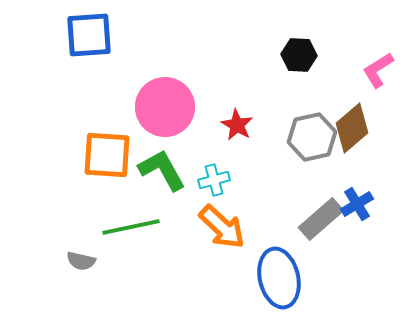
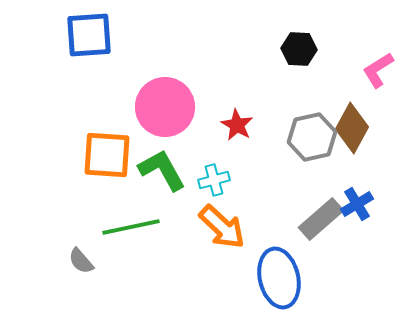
black hexagon: moved 6 px up
brown diamond: rotated 21 degrees counterclockwise
gray semicircle: rotated 36 degrees clockwise
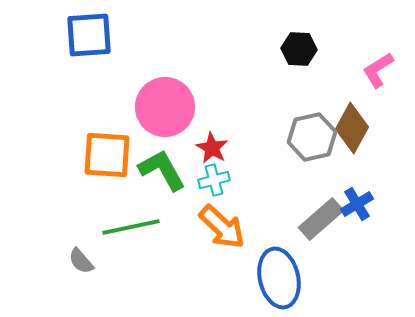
red star: moved 25 px left, 23 px down
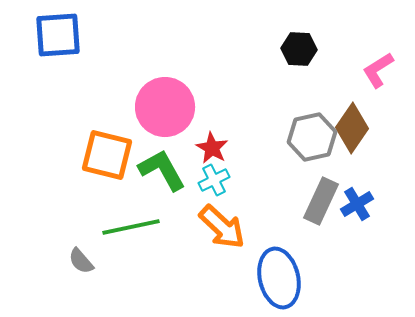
blue square: moved 31 px left
brown diamond: rotated 6 degrees clockwise
orange square: rotated 10 degrees clockwise
cyan cross: rotated 12 degrees counterclockwise
gray rectangle: moved 18 px up; rotated 24 degrees counterclockwise
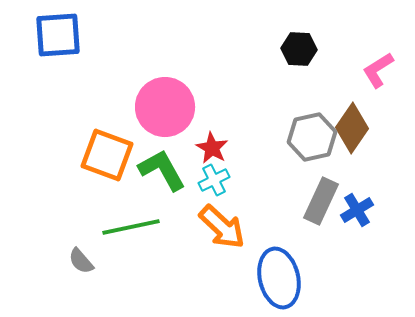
orange square: rotated 6 degrees clockwise
blue cross: moved 6 px down
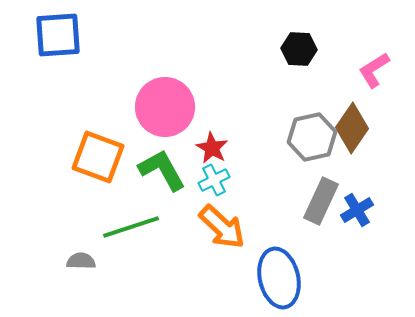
pink L-shape: moved 4 px left
orange square: moved 9 px left, 2 px down
green line: rotated 6 degrees counterclockwise
gray semicircle: rotated 132 degrees clockwise
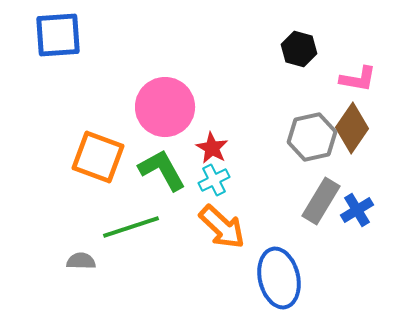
black hexagon: rotated 12 degrees clockwise
pink L-shape: moved 16 px left, 9 px down; rotated 138 degrees counterclockwise
gray rectangle: rotated 6 degrees clockwise
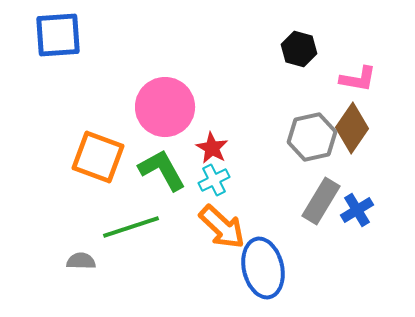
blue ellipse: moved 16 px left, 10 px up
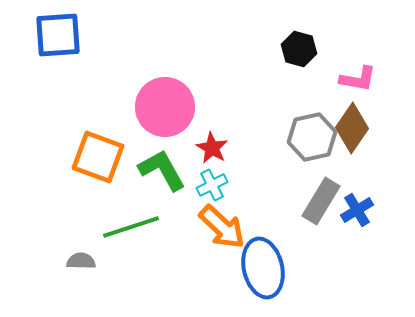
cyan cross: moved 2 px left, 5 px down
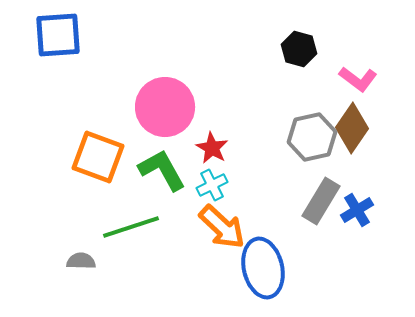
pink L-shape: rotated 27 degrees clockwise
